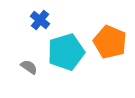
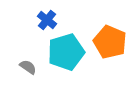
blue cross: moved 7 px right
gray semicircle: moved 1 px left
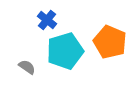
cyan pentagon: moved 1 px left, 1 px up
gray semicircle: moved 1 px left
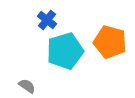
orange pentagon: rotated 8 degrees counterclockwise
gray semicircle: moved 19 px down
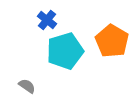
orange pentagon: moved 2 px right, 1 px up; rotated 16 degrees clockwise
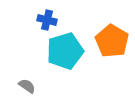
blue cross: rotated 24 degrees counterclockwise
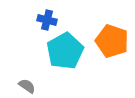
orange pentagon: rotated 12 degrees counterclockwise
cyan pentagon: rotated 12 degrees counterclockwise
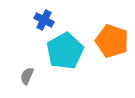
blue cross: moved 3 px left; rotated 12 degrees clockwise
gray semicircle: moved 10 px up; rotated 102 degrees counterclockwise
